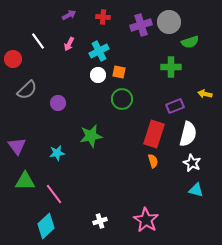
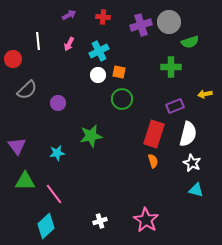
white line: rotated 30 degrees clockwise
yellow arrow: rotated 24 degrees counterclockwise
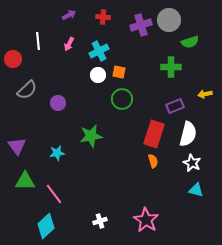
gray circle: moved 2 px up
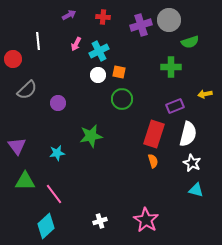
pink arrow: moved 7 px right
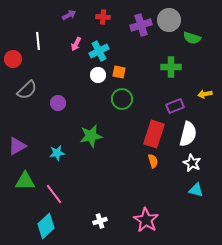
green semicircle: moved 2 px right, 4 px up; rotated 36 degrees clockwise
purple triangle: rotated 36 degrees clockwise
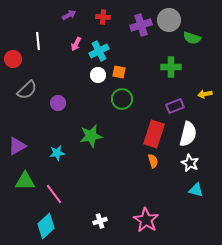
white star: moved 2 px left
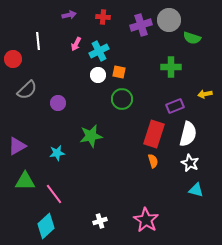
purple arrow: rotated 16 degrees clockwise
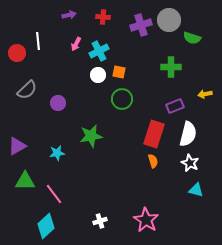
red circle: moved 4 px right, 6 px up
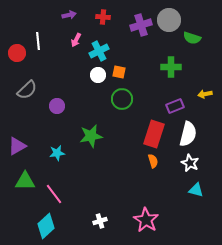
pink arrow: moved 4 px up
purple circle: moved 1 px left, 3 px down
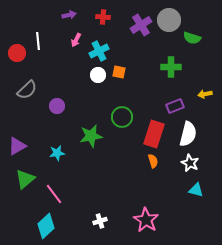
purple cross: rotated 15 degrees counterclockwise
green circle: moved 18 px down
green triangle: moved 2 px up; rotated 40 degrees counterclockwise
